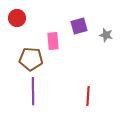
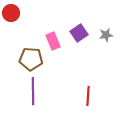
red circle: moved 6 px left, 5 px up
purple square: moved 7 px down; rotated 18 degrees counterclockwise
gray star: rotated 24 degrees counterclockwise
pink rectangle: rotated 18 degrees counterclockwise
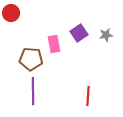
pink rectangle: moved 1 px right, 3 px down; rotated 12 degrees clockwise
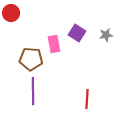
purple square: moved 2 px left; rotated 24 degrees counterclockwise
red line: moved 1 px left, 3 px down
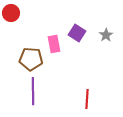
gray star: rotated 24 degrees counterclockwise
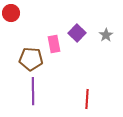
purple square: rotated 12 degrees clockwise
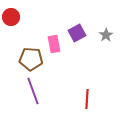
red circle: moved 4 px down
purple square: rotated 18 degrees clockwise
purple line: rotated 20 degrees counterclockwise
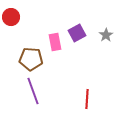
pink rectangle: moved 1 px right, 2 px up
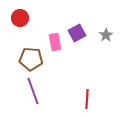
red circle: moved 9 px right, 1 px down
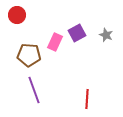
red circle: moved 3 px left, 3 px up
gray star: rotated 16 degrees counterclockwise
pink rectangle: rotated 36 degrees clockwise
brown pentagon: moved 2 px left, 4 px up
purple line: moved 1 px right, 1 px up
